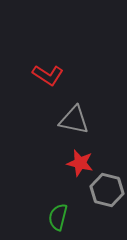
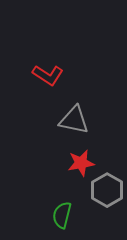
red star: moved 1 px right; rotated 24 degrees counterclockwise
gray hexagon: rotated 16 degrees clockwise
green semicircle: moved 4 px right, 2 px up
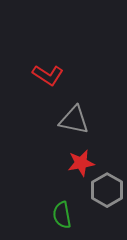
green semicircle: rotated 24 degrees counterclockwise
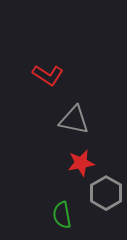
gray hexagon: moved 1 px left, 3 px down
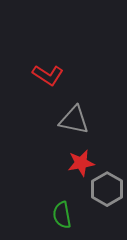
gray hexagon: moved 1 px right, 4 px up
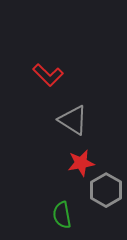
red L-shape: rotated 12 degrees clockwise
gray triangle: moved 1 px left; rotated 20 degrees clockwise
gray hexagon: moved 1 px left, 1 px down
